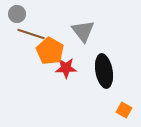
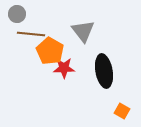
brown line: rotated 12 degrees counterclockwise
red star: moved 2 px left
orange square: moved 2 px left, 1 px down
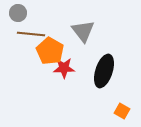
gray circle: moved 1 px right, 1 px up
black ellipse: rotated 28 degrees clockwise
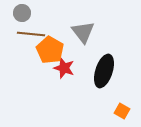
gray circle: moved 4 px right
gray triangle: moved 1 px down
orange pentagon: moved 1 px up
red star: rotated 20 degrees clockwise
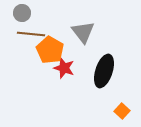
orange square: rotated 14 degrees clockwise
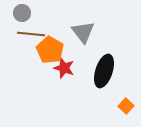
orange square: moved 4 px right, 5 px up
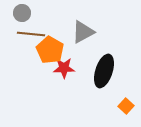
gray triangle: rotated 40 degrees clockwise
red star: rotated 20 degrees counterclockwise
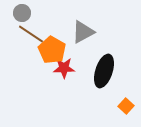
brown line: rotated 28 degrees clockwise
orange pentagon: moved 2 px right
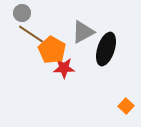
black ellipse: moved 2 px right, 22 px up
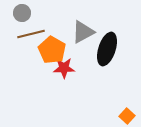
brown line: rotated 48 degrees counterclockwise
black ellipse: moved 1 px right
orange square: moved 1 px right, 10 px down
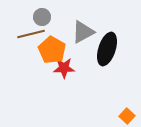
gray circle: moved 20 px right, 4 px down
